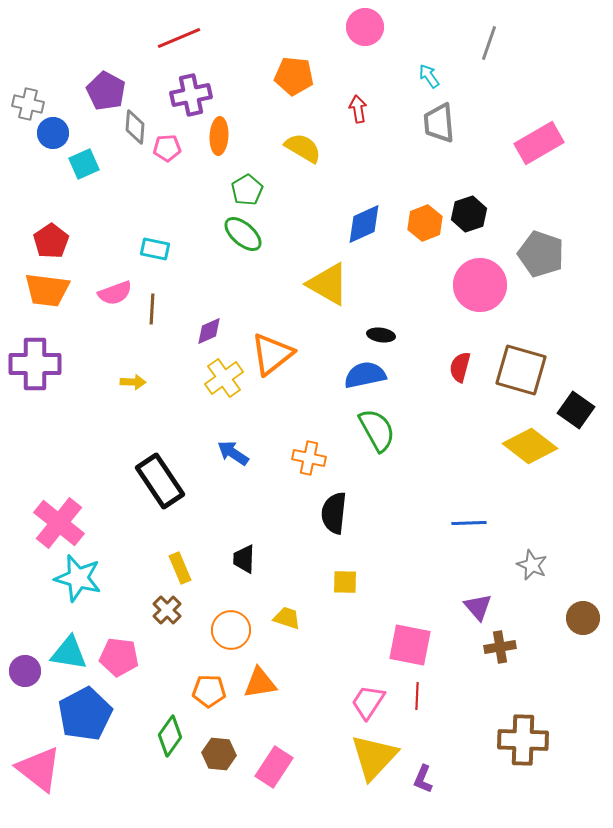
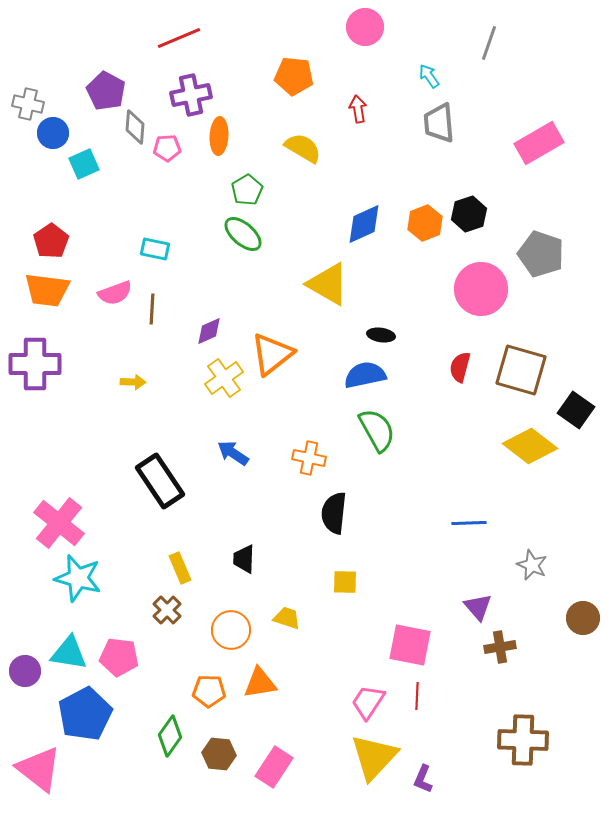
pink circle at (480, 285): moved 1 px right, 4 px down
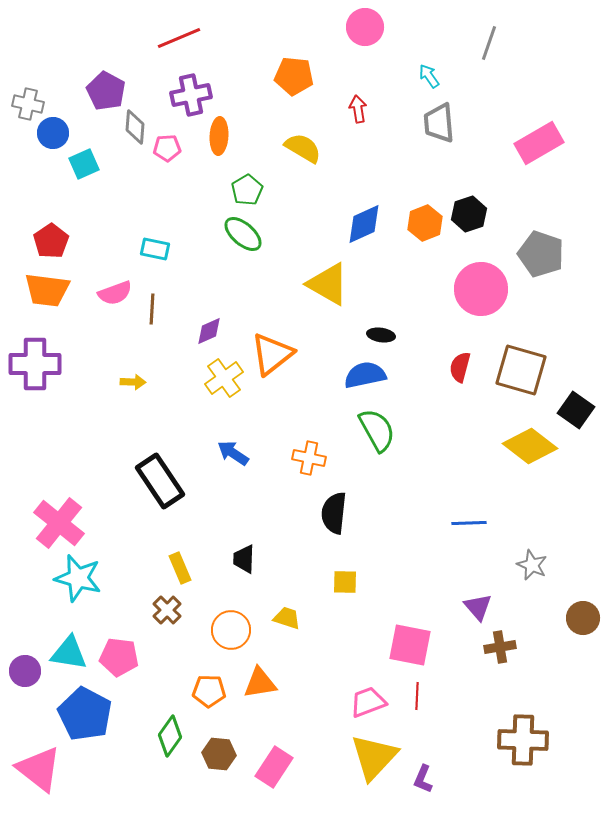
pink trapezoid at (368, 702): rotated 36 degrees clockwise
blue pentagon at (85, 714): rotated 16 degrees counterclockwise
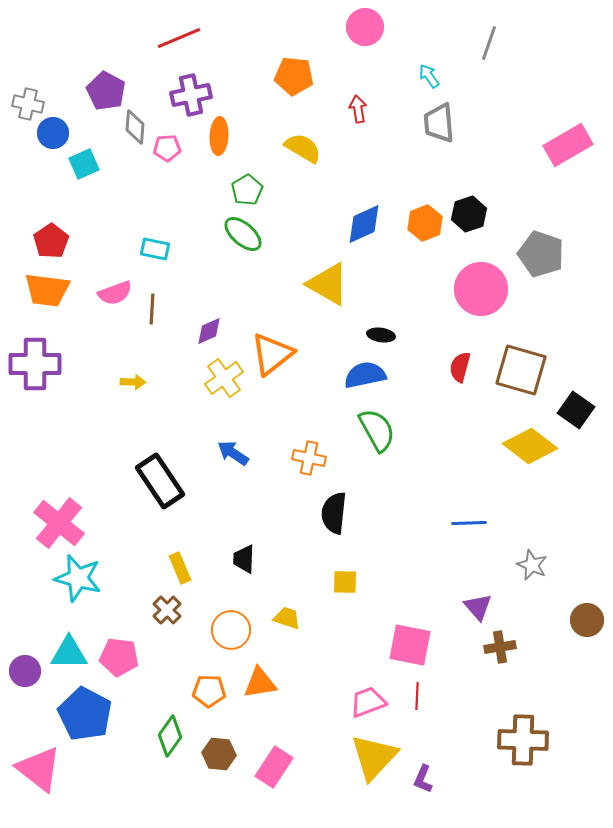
pink rectangle at (539, 143): moved 29 px right, 2 px down
brown circle at (583, 618): moved 4 px right, 2 px down
cyan triangle at (69, 653): rotated 9 degrees counterclockwise
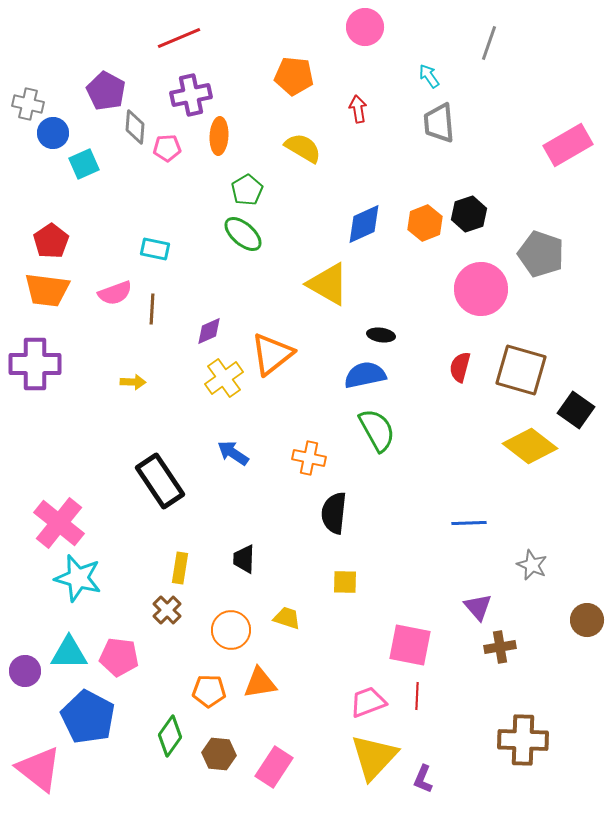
yellow rectangle at (180, 568): rotated 32 degrees clockwise
blue pentagon at (85, 714): moved 3 px right, 3 px down
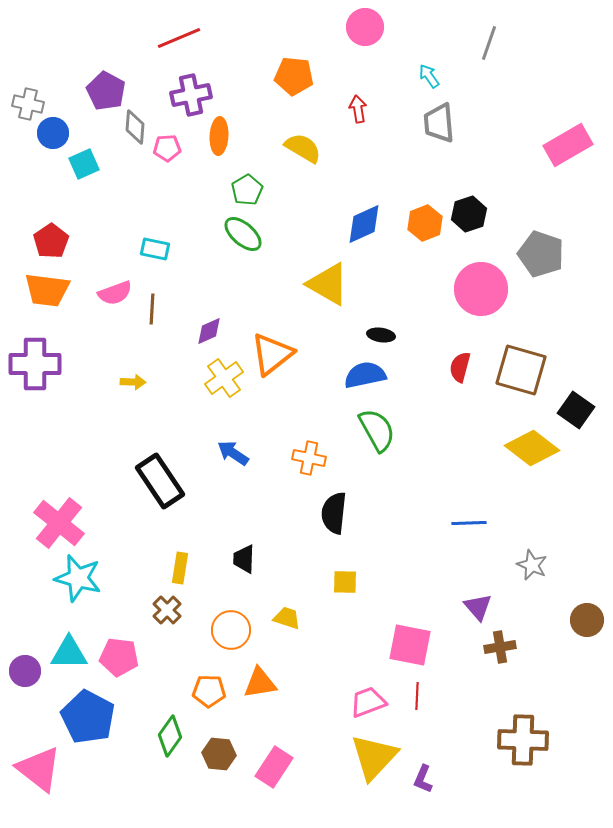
yellow diamond at (530, 446): moved 2 px right, 2 px down
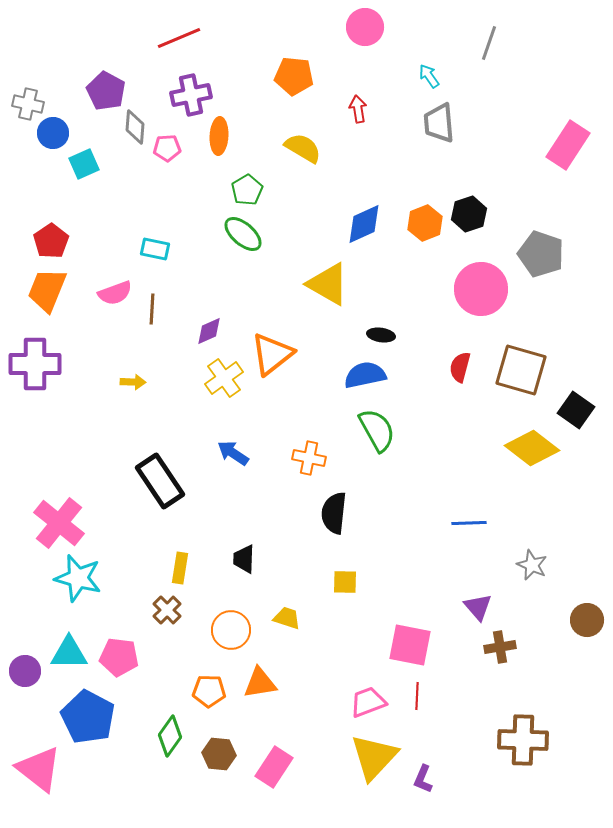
pink rectangle at (568, 145): rotated 27 degrees counterclockwise
orange trapezoid at (47, 290): rotated 105 degrees clockwise
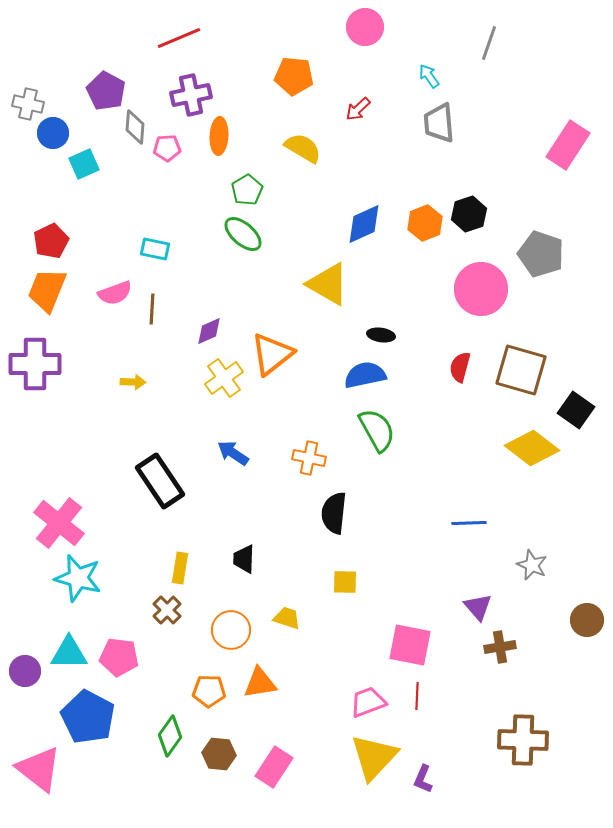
red arrow at (358, 109): rotated 124 degrees counterclockwise
red pentagon at (51, 241): rotated 8 degrees clockwise
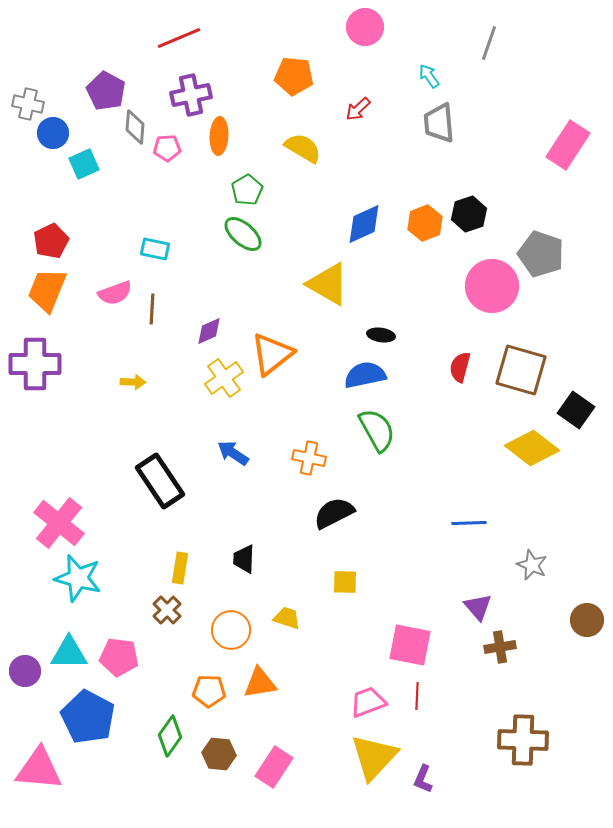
pink circle at (481, 289): moved 11 px right, 3 px up
black semicircle at (334, 513): rotated 57 degrees clockwise
pink triangle at (39, 769): rotated 33 degrees counterclockwise
